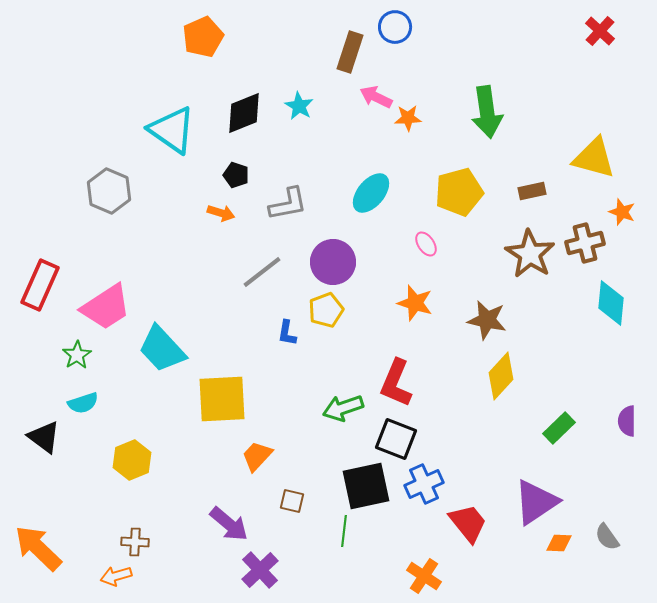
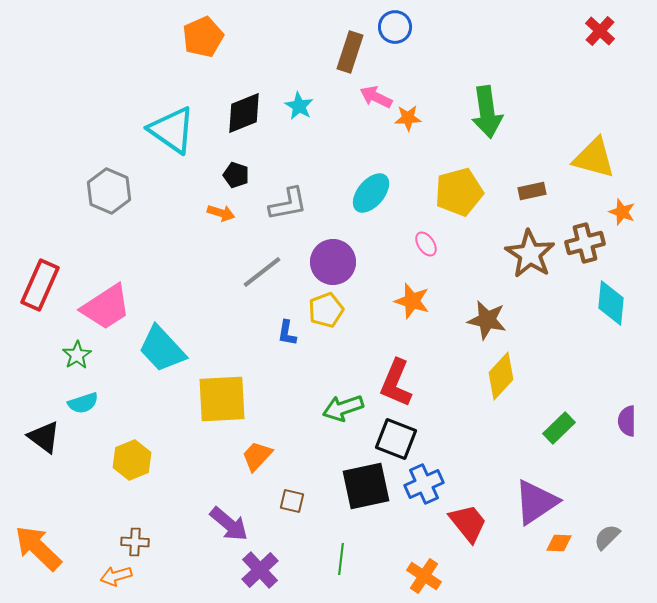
orange star at (415, 303): moved 3 px left, 2 px up
green line at (344, 531): moved 3 px left, 28 px down
gray semicircle at (607, 537): rotated 80 degrees clockwise
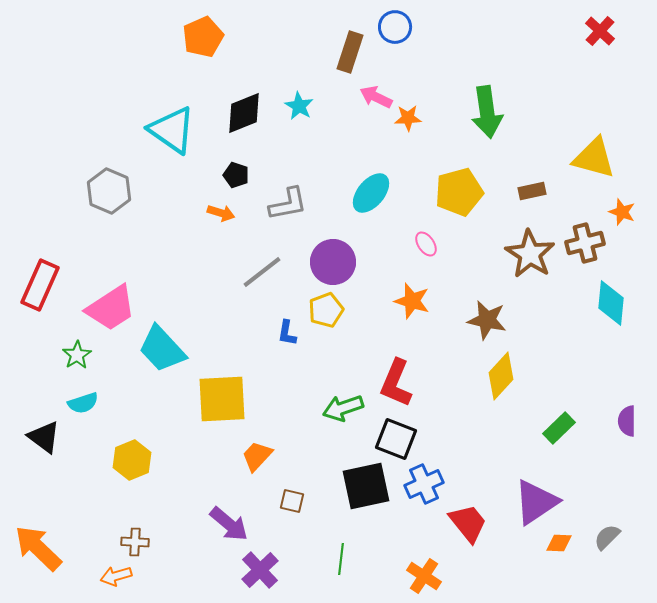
pink trapezoid at (106, 307): moved 5 px right, 1 px down
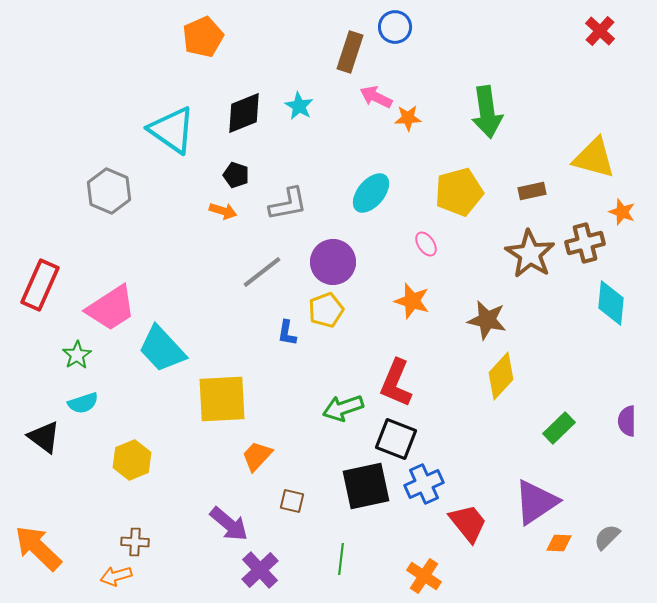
orange arrow at (221, 213): moved 2 px right, 2 px up
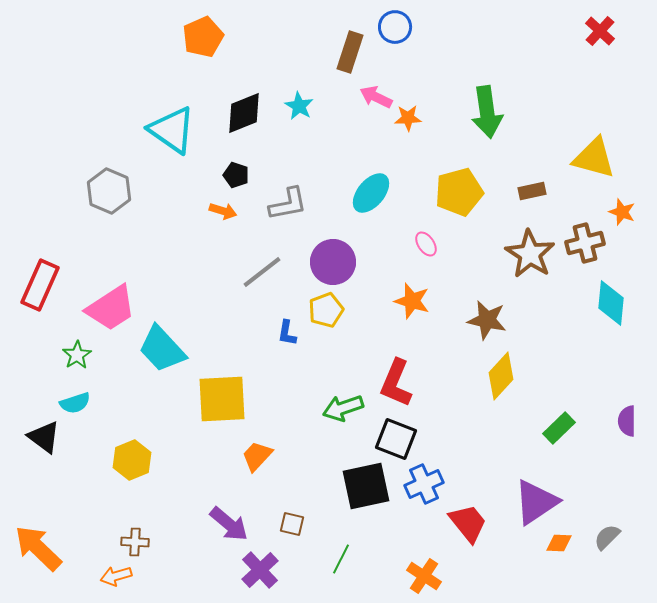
cyan semicircle at (83, 403): moved 8 px left
brown square at (292, 501): moved 23 px down
green line at (341, 559): rotated 20 degrees clockwise
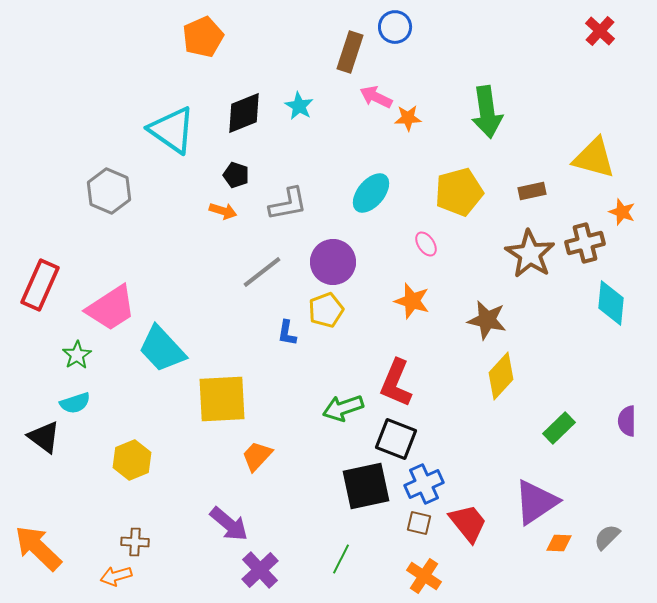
brown square at (292, 524): moved 127 px right, 1 px up
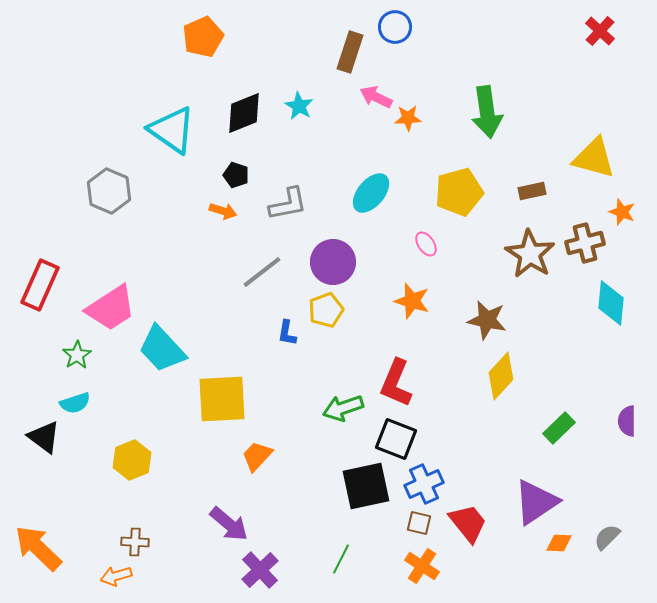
orange cross at (424, 576): moved 2 px left, 10 px up
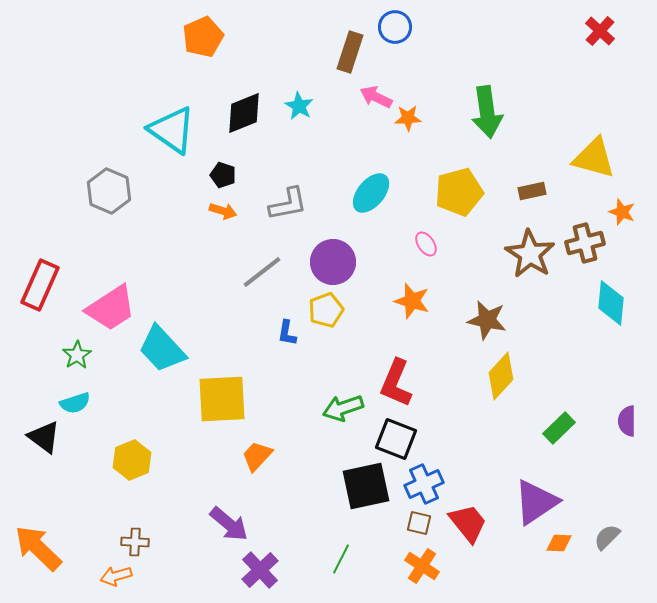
black pentagon at (236, 175): moved 13 px left
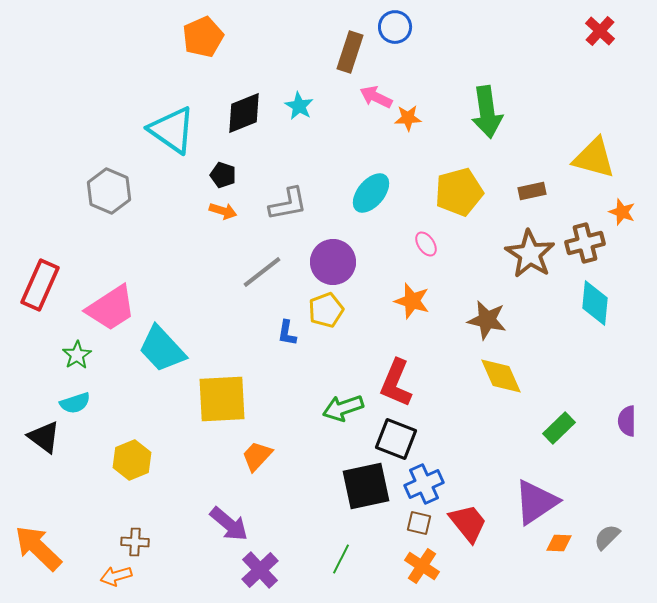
cyan diamond at (611, 303): moved 16 px left
yellow diamond at (501, 376): rotated 66 degrees counterclockwise
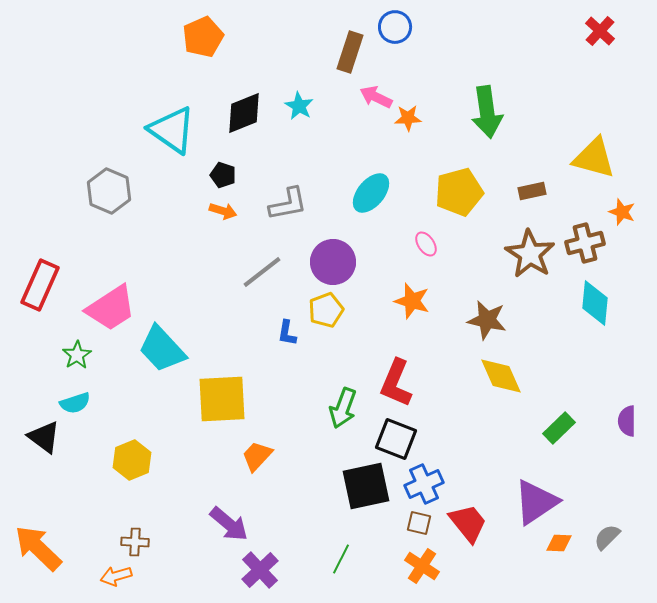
green arrow at (343, 408): rotated 51 degrees counterclockwise
